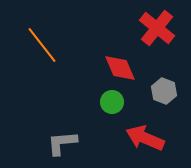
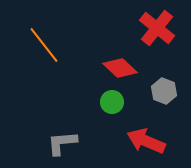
orange line: moved 2 px right
red diamond: rotated 24 degrees counterclockwise
red arrow: moved 1 px right, 3 px down
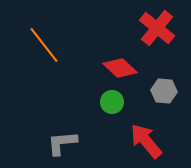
gray hexagon: rotated 15 degrees counterclockwise
red arrow: rotated 27 degrees clockwise
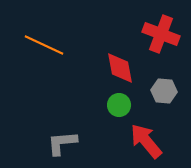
red cross: moved 4 px right, 6 px down; rotated 18 degrees counterclockwise
orange line: rotated 27 degrees counterclockwise
red diamond: rotated 36 degrees clockwise
green circle: moved 7 px right, 3 px down
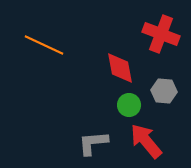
green circle: moved 10 px right
gray L-shape: moved 31 px right
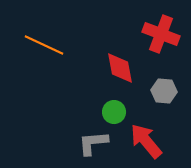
green circle: moved 15 px left, 7 px down
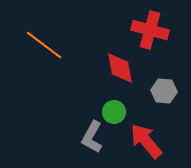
red cross: moved 11 px left, 4 px up; rotated 6 degrees counterclockwise
orange line: rotated 12 degrees clockwise
gray L-shape: moved 1 px left, 6 px up; rotated 56 degrees counterclockwise
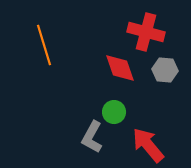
red cross: moved 4 px left, 2 px down
orange line: rotated 36 degrees clockwise
red diamond: rotated 8 degrees counterclockwise
gray hexagon: moved 1 px right, 21 px up
red arrow: moved 2 px right, 4 px down
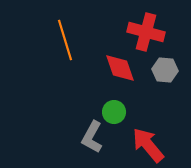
orange line: moved 21 px right, 5 px up
